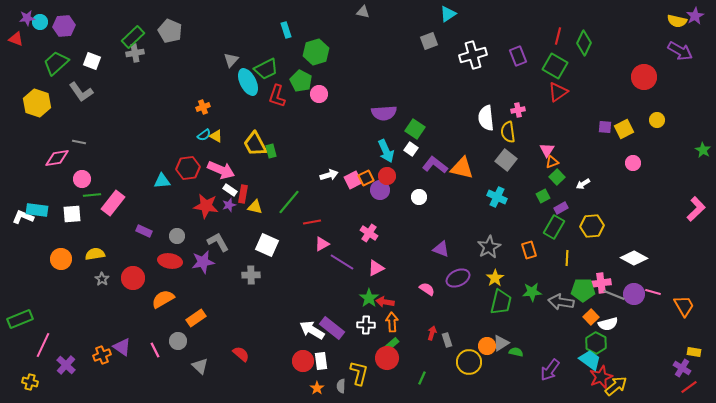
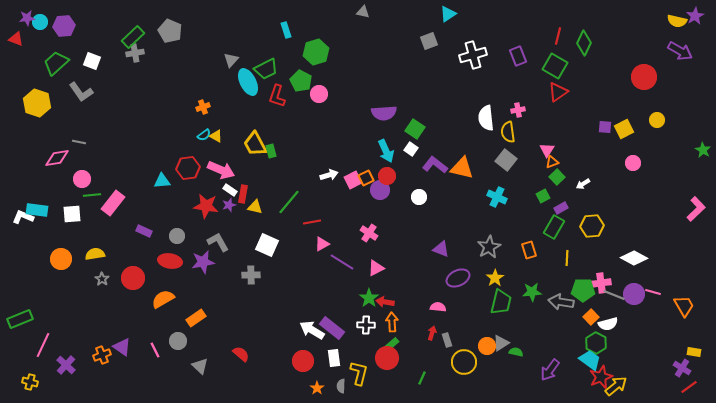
pink semicircle at (427, 289): moved 11 px right, 18 px down; rotated 28 degrees counterclockwise
white rectangle at (321, 361): moved 13 px right, 3 px up
yellow circle at (469, 362): moved 5 px left
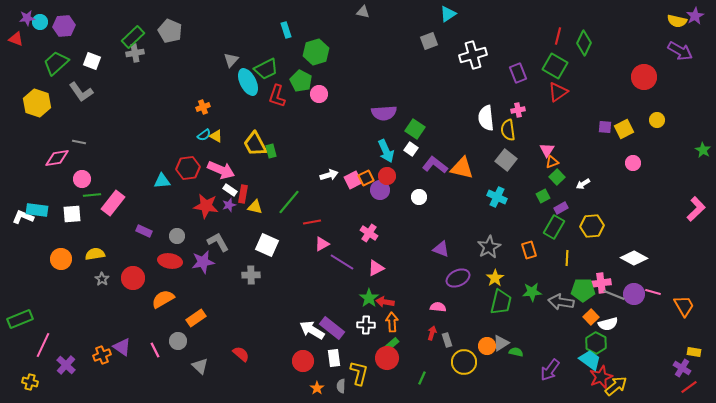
purple rectangle at (518, 56): moved 17 px down
yellow semicircle at (508, 132): moved 2 px up
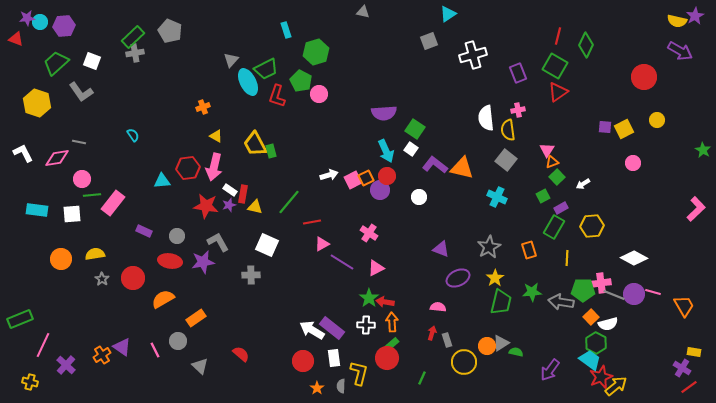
green diamond at (584, 43): moved 2 px right, 2 px down
cyan semicircle at (204, 135): moved 71 px left; rotated 88 degrees counterclockwise
pink arrow at (221, 170): moved 7 px left, 3 px up; rotated 80 degrees clockwise
white L-shape at (23, 217): moved 64 px up; rotated 40 degrees clockwise
orange cross at (102, 355): rotated 12 degrees counterclockwise
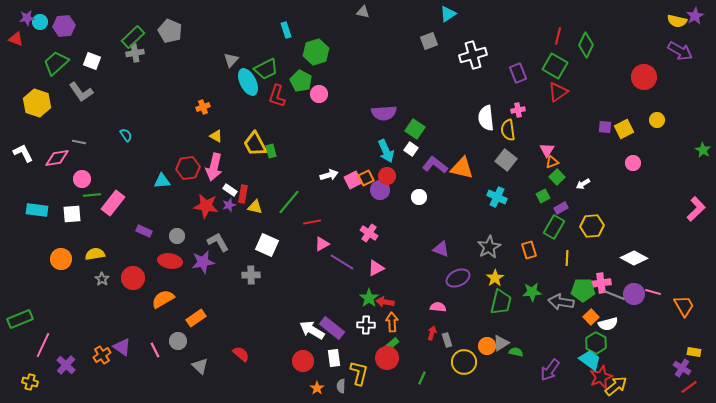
cyan semicircle at (133, 135): moved 7 px left
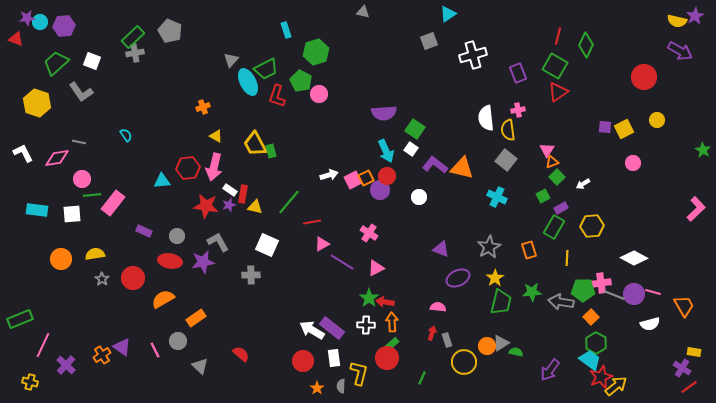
white semicircle at (608, 324): moved 42 px right
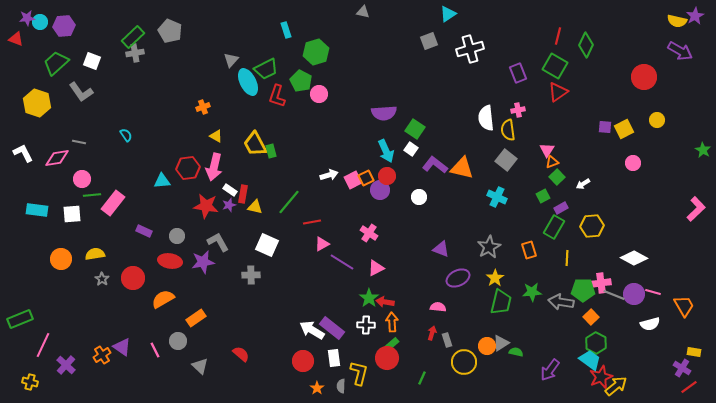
white cross at (473, 55): moved 3 px left, 6 px up
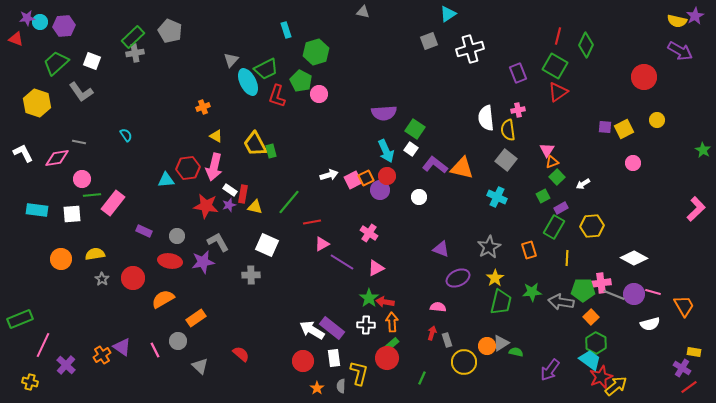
cyan triangle at (162, 181): moved 4 px right, 1 px up
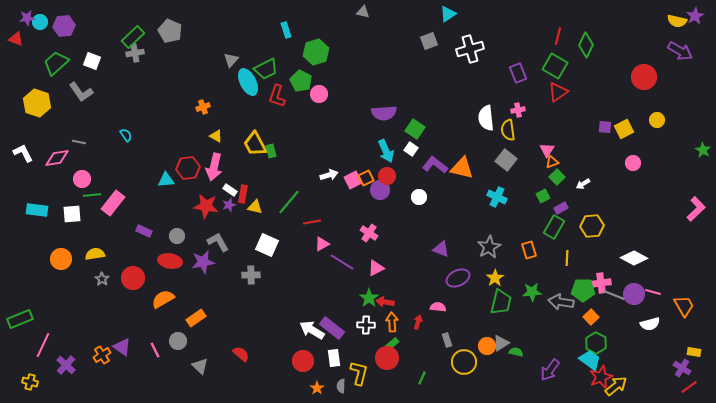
red arrow at (432, 333): moved 14 px left, 11 px up
